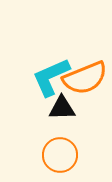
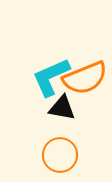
black triangle: rotated 12 degrees clockwise
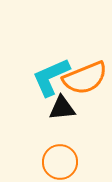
black triangle: rotated 16 degrees counterclockwise
orange circle: moved 7 px down
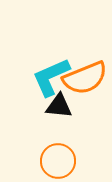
black triangle: moved 3 px left, 2 px up; rotated 12 degrees clockwise
orange circle: moved 2 px left, 1 px up
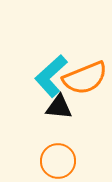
cyan L-shape: moved 1 px up; rotated 18 degrees counterclockwise
black triangle: moved 1 px down
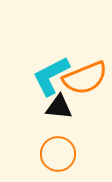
cyan L-shape: rotated 15 degrees clockwise
orange circle: moved 7 px up
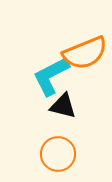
orange semicircle: moved 25 px up
black triangle: moved 4 px right, 1 px up; rotated 8 degrees clockwise
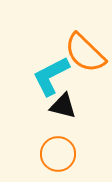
orange semicircle: rotated 66 degrees clockwise
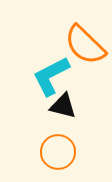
orange semicircle: moved 8 px up
orange circle: moved 2 px up
